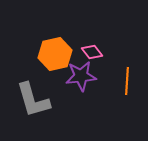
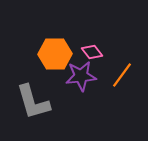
orange hexagon: rotated 12 degrees clockwise
orange line: moved 5 px left, 6 px up; rotated 32 degrees clockwise
gray L-shape: moved 2 px down
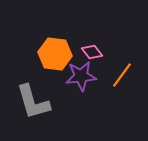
orange hexagon: rotated 8 degrees clockwise
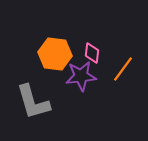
pink diamond: moved 1 px down; rotated 45 degrees clockwise
orange line: moved 1 px right, 6 px up
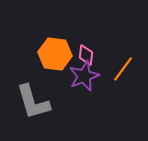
pink diamond: moved 6 px left, 2 px down
purple star: moved 3 px right; rotated 16 degrees counterclockwise
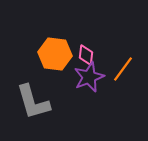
purple star: moved 5 px right, 1 px down
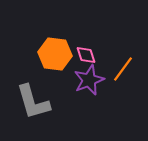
pink diamond: rotated 25 degrees counterclockwise
purple star: moved 3 px down
